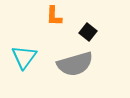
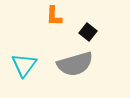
cyan triangle: moved 8 px down
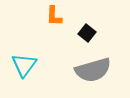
black square: moved 1 px left, 1 px down
gray semicircle: moved 18 px right, 6 px down
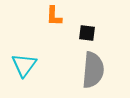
black square: rotated 30 degrees counterclockwise
gray semicircle: rotated 69 degrees counterclockwise
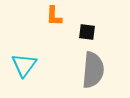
black square: moved 1 px up
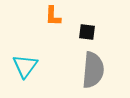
orange L-shape: moved 1 px left
cyan triangle: moved 1 px right, 1 px down
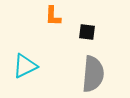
cyan triangle: rotated 28 degrees clockwise
gray semicircle: moved 4 px down
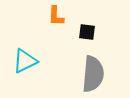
orange L-shape: moved 3 px right
cyan triangle: moved 5 px up
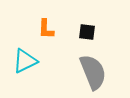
orange L-shape: moved 10 px left, 13 px down
gray semicircle: moved 2 px up; rotated 27 degrees counterclockwise
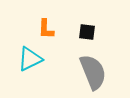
cyan triangle: moved 5 px right, 2 px up
